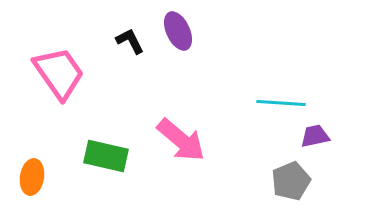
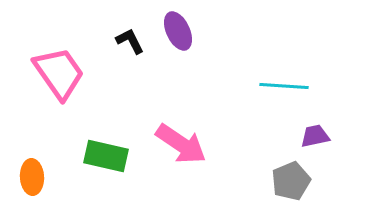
cyan line: moved 3 px right, 17 px up
pink arrow: moved 4 px down; rotated 6 degrees counterclockwise
orange ellipse: rotated 12 degrees counterclockwise
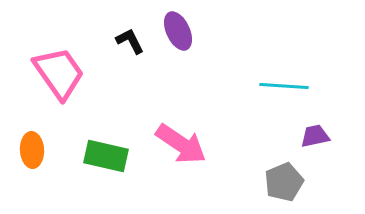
orange ellipse: moved 27 px up
gray pentagon: moved 7 px left, 1 px down
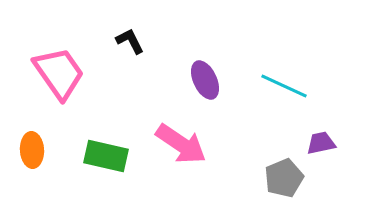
purple ellipse: moved 27 px right, 49 px down
cyan line: rotated 21 degrees clockwise
purple trapezoid: moved 6 px right, 7 px down
gray pentagon: moved 4 px up
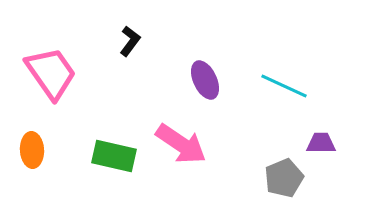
black L-shape: rotated 64 degrees clockwise
pink trapezoid: moved 8 px left
purple trapezoid: rotated 12 degrees clockwise
green rectangle: moved 8 px right
